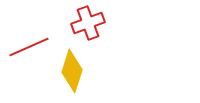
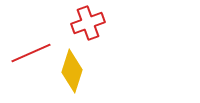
red line: moved 2 px right, 6 px down
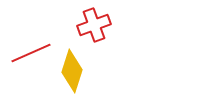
red cross: moved 6 px right, 2 px down
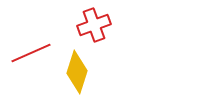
yellow diamond: moved 5 px right, 1 px down
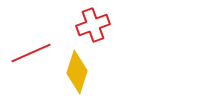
red cross: moved 1 px left
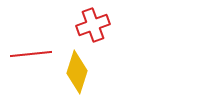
red line: moved 1 px down; rotated 18 degrees clockwise
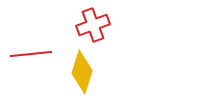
yellow diamond: moved 5 px right
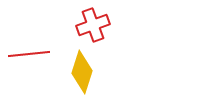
red line: moved 2 px left
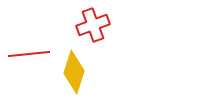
yellow diamond: moved 8 px left
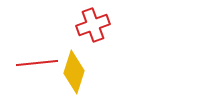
red line: moved 8 px right, 9 px down
